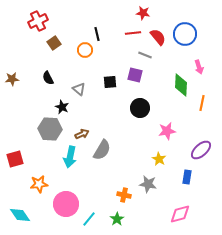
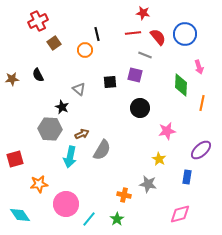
black semicircle: moved 10 px left, 3 px up
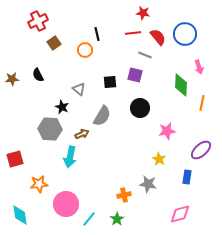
gray semicircle: moved 34 px up
orange cross: rotated 24 degrees counterclockwise
cyan diamond: rotated 25 degrees clockwise
